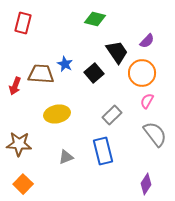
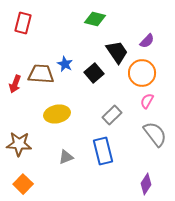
red arrow: moved 2 px up
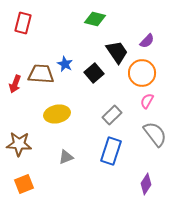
blue rectangle: moved 8 px right; rotated 32 degrees clockwise
orange square: moved 1 px right; rotated 24 degrees clockwise
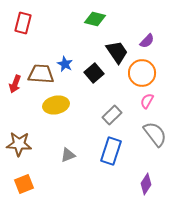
yellow ellipse: moved 1 px left, 9 px up
gray triangle: moved 2 px right, 2 px up
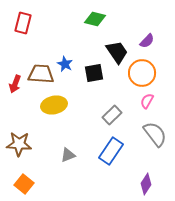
black square: rotated 30 degrees clockwise
yellow ellipse: moved 2 px left
blue rectangle: rotated 16 degrees clockwise
orange square: rotated 30 degrees counterclockwise
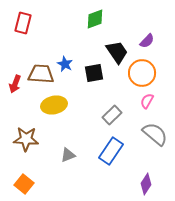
green diamond: rotated 35 degrees counterclockwise
gray semicircle: rotated 12 degrees counterclockwise
brown star: moved 7 px right, 5 px up
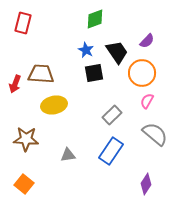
blue star: moved 21 px right, 14 px up
gray triangle: rotated 14 degrees clockwise
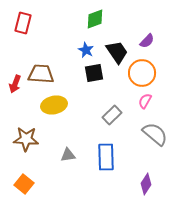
pink semicircle: moved 2 px left
blue rectangle: moved 5 px left, 6 px down; rotated 36 degrees counterclockwise
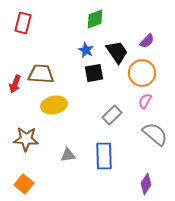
blue rectangle: moved 2 px left, 1 px up
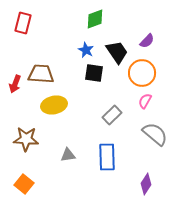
black square: rotated 18 degrees clockwise
blue rectangle: moved 3 px right, 1 px down
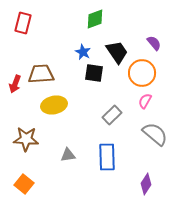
purple semicircle: moved 7 px right, 2 px down; rotated 84 degrees counterclockwise
blue star: moved 3 px left, 2 px down
brown trapezoid: rotated 8 degrees counterclockwise
